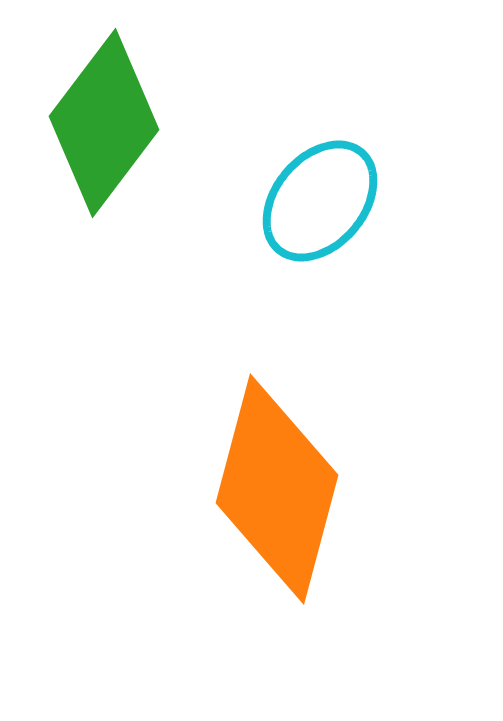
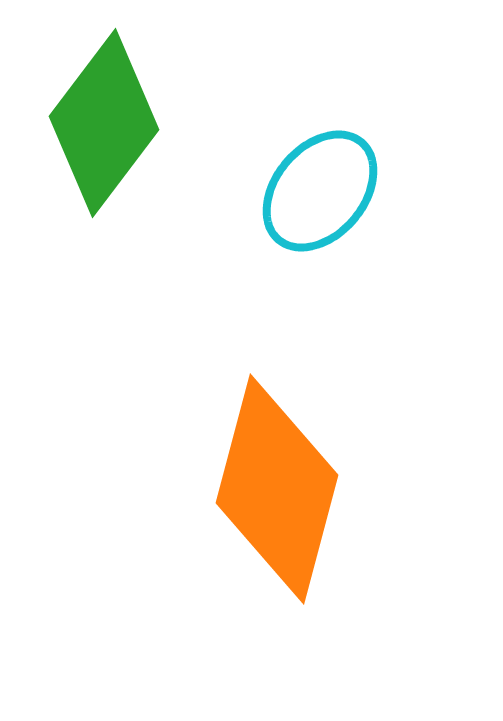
cyan ellipse: moved 10 px up
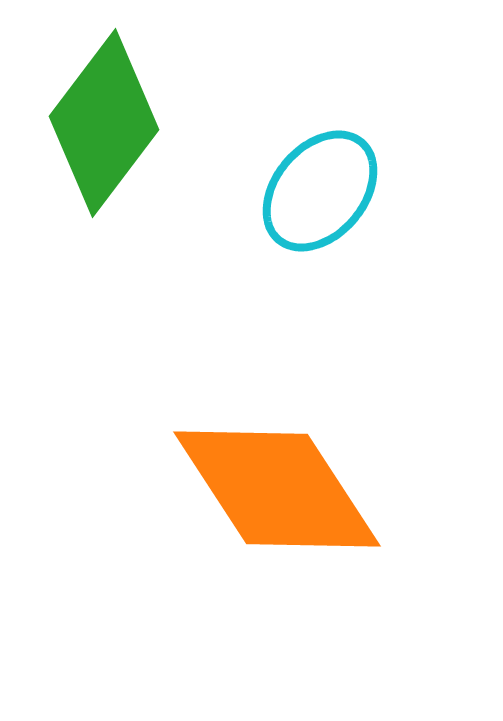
orange diamond: rotated 48 degrees counterclockwise
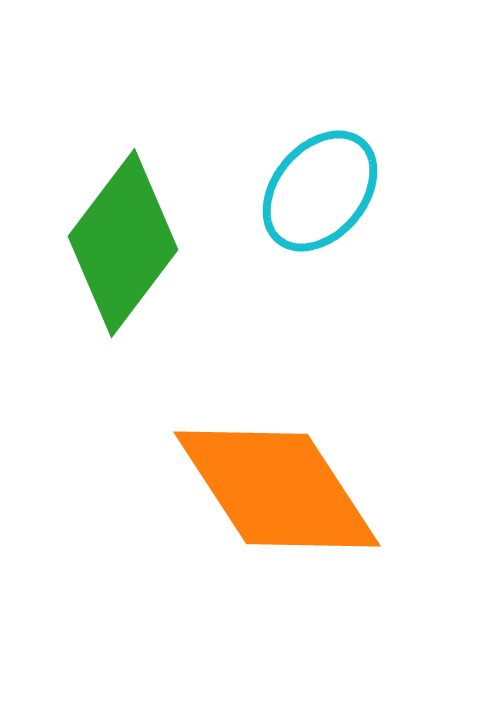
green diamond: moved 19 px right, 120 px down
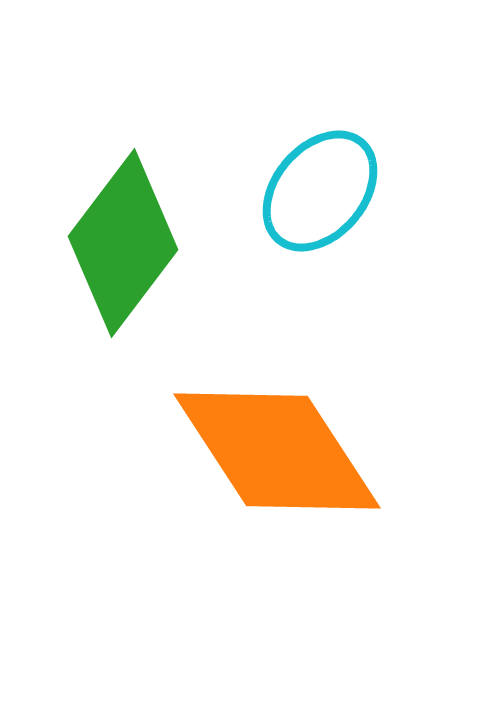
orange diamond: moved 38 px up
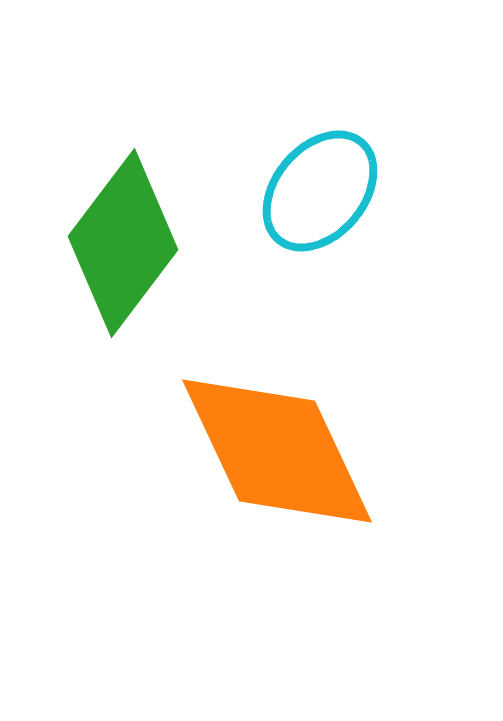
orange diamond: rotated 8 degrees clockwise
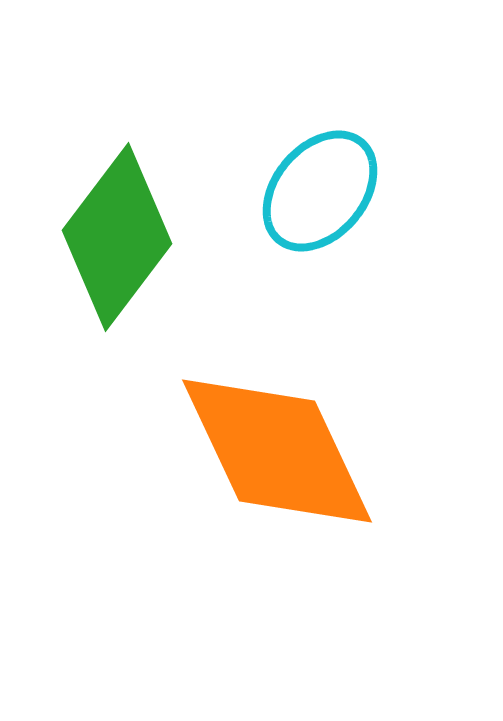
green diamond: moved 6 px left, 6 px up
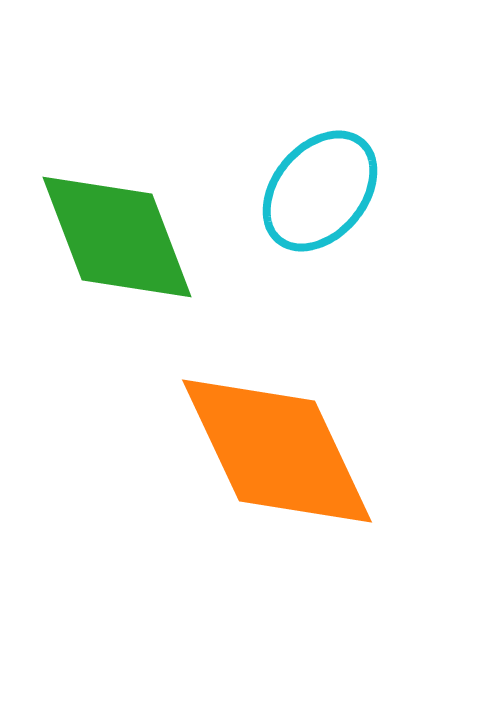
green diamond: rotated 58 degrees counterclockwise
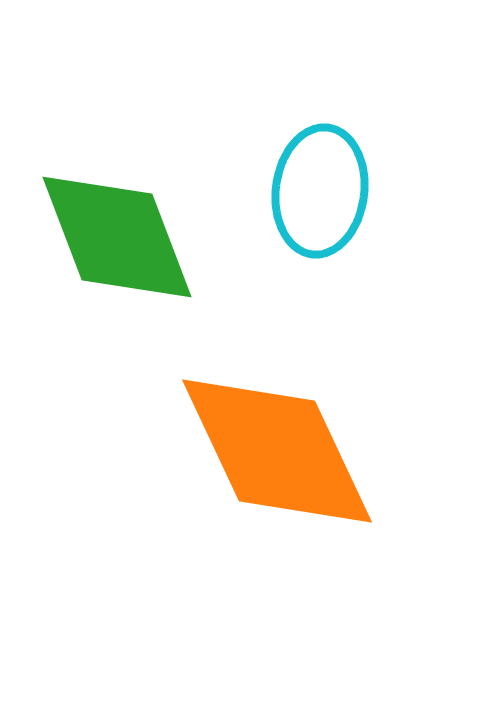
cyan ellipse: rotated 33 degrees counterclockwise
